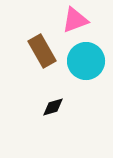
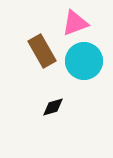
pink triangle: moved 3 px down
cyan circle: moved 2 px left
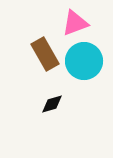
brown rectangle: moved 3 px right, 3 px down
black diamond: moved 1 px left, 3 px up
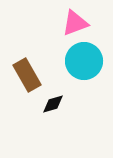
brown rectangle: moved 18 px left, 21 px down
black diamond: moved 1 px right
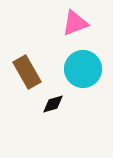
cyan circle: moved 1 px left, 8 px down
brown rectangle: moved 3 px up
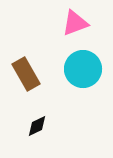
brown rectangle: moved 1 px left, 2 px down
black diamond: moved 16 px left, 22 px down; rotated 10 degrees counterclockwise
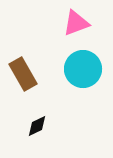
pink triangle: moved 1 px right
brown rectangle: moved 3 px left
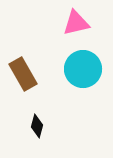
pink triangle: rotated 8 degrees clockwise
black diamond: rotated 50 degrees counterclockwise
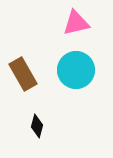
cyan circle: moved 7 px left, 1 px down
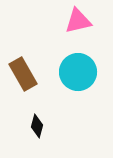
pink triangle: moved 2 px right, 2 px up
cyan circle: moved 2 px right, 2 px down
